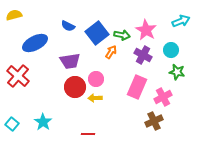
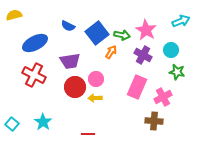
red cross: moved 16 px right, 1 px up; rotated 15 degrees counterclockwise
brown cross: rotated 30 degrees clockwise
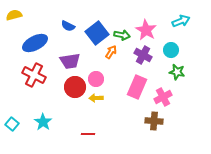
yellow arrow: moved 1 px right
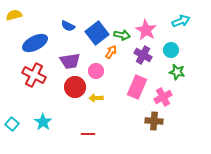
pink circle: moved 8 px up
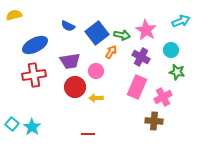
blue ellipse: moved 2 px down
purple cross: moved 2 px left, 2 px down
red cross: rotated 35 degrees counterclockwise
cyan star: moved 11 px left, 5 px down
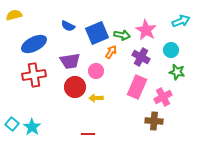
blue square: rotated 15 degrees clockwise
blue ellipse: moved 1 px left, 1 px up
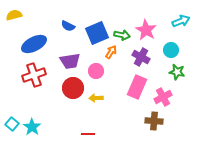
red cross: rotated 10 degrees counterclockwise
red circle: moved 2 px left, 1 px down
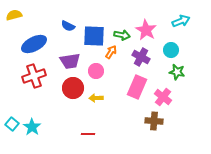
blue square: moved 3 px left, 3 px down; rotated 25 degrees clockwise
red cross: moved 1 px down
pink cross: rotated 24 degrees counterclockwise
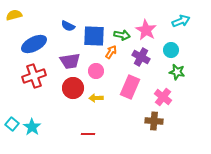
pink rectangle: moved 7 px left
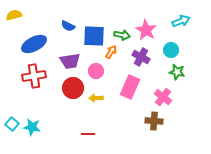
red cross: rotated 10 degrees clockwise
cyan star: rotated 24 degrees counterclockwise
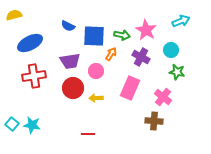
blue ellipse: moved 4 px left, 1 px up
orange arrow: moved 2 px down
pink rectangle: moved 1 px down
cyan star: moved 2 px up
